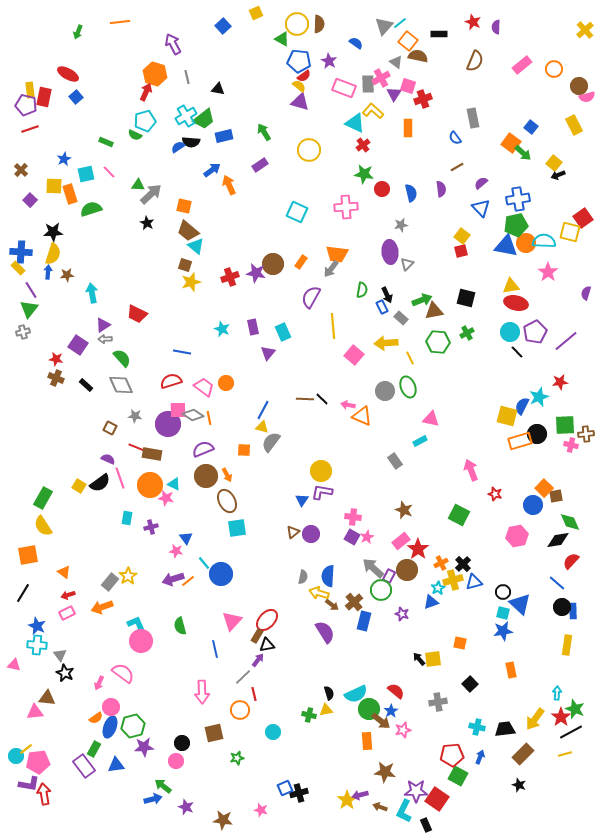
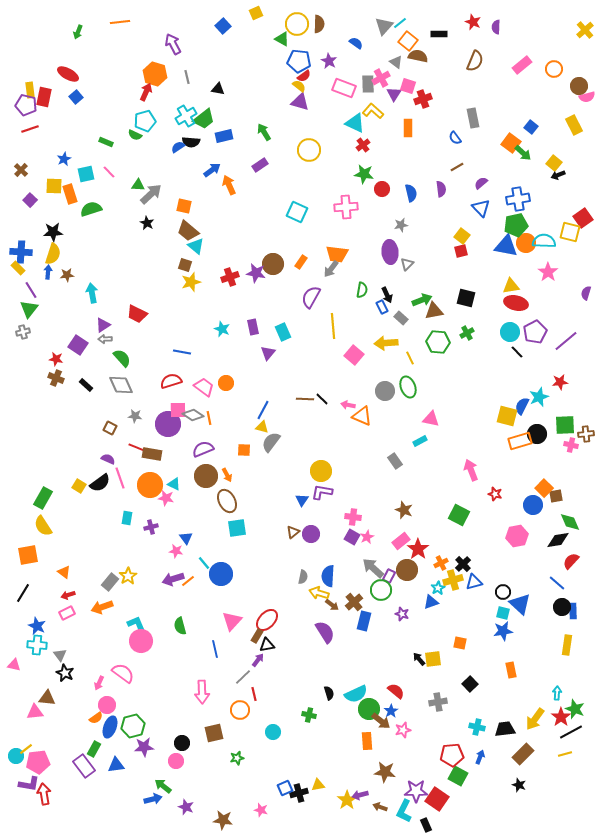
pink circle at (111, 707): moved 4 px left, 2 px up
yellow triangle at (326, 710): moved 8 px left, 75 px down
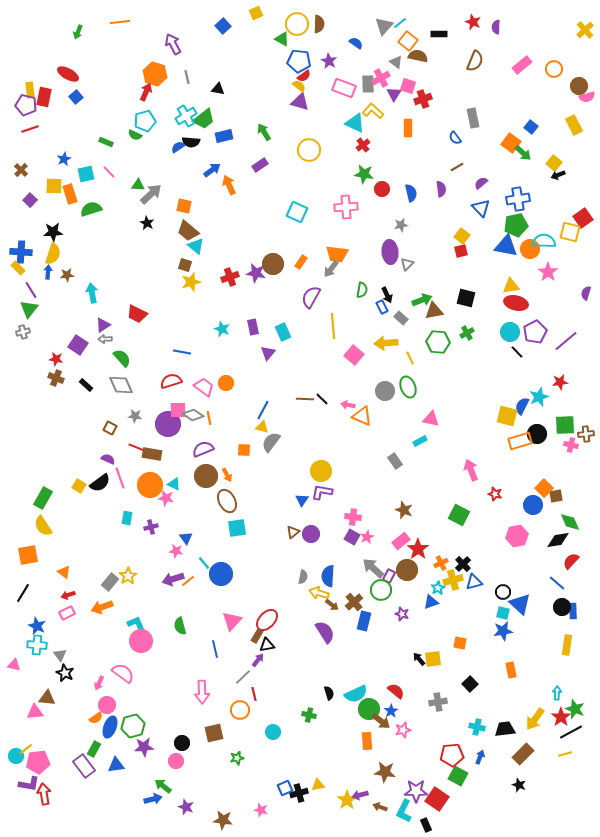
orange circle at (526, 243): moved 4 px right, 6 px down
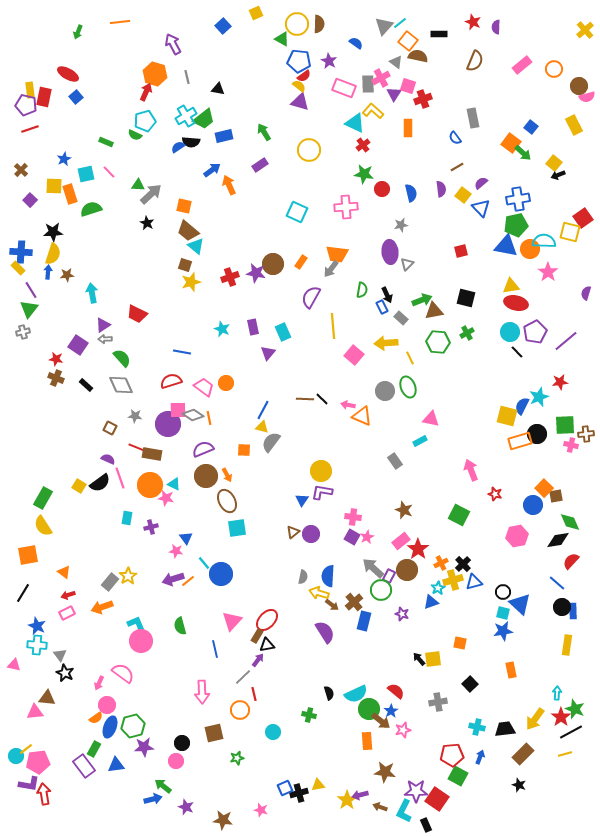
yellow square at (462, 236): moved 1 px right, 41 px up
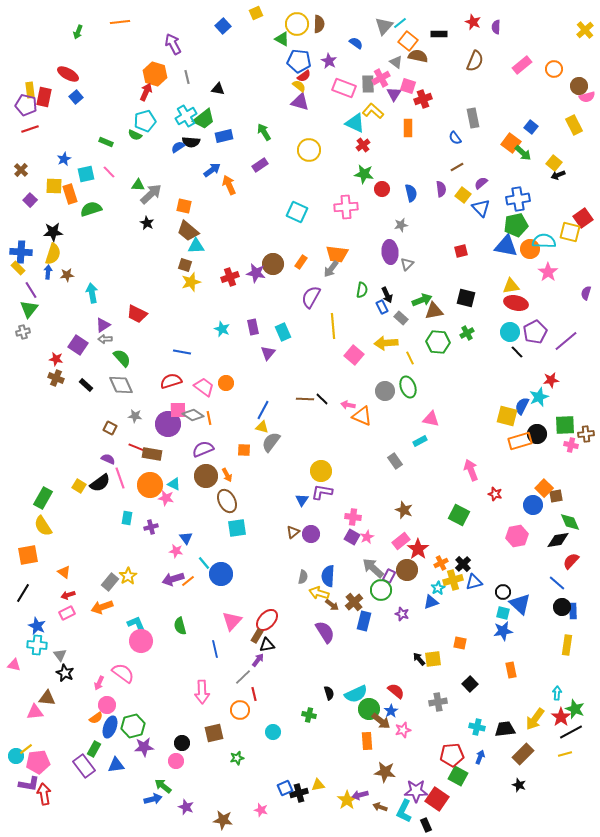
cyan triangle at (196, 246): rotated 42 degrees counterclockwise
red star at (560, 382): moved 9 px left, 2 px up
